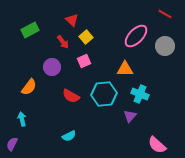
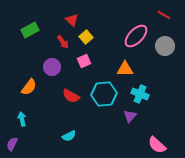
red line: moved 1 px left, 1 px down
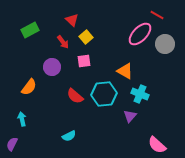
red line: moved 7 px left
pink ellipse: moved 4 px right, 2 px up
gray circle: moved 2 px up
pink square: rotated 16 degrees clockwise
orange triangle: moved 2 px down; rotated 30 degrees clockwise
red semicircle: moved 4 px right; rotated 12 degrees clockwise
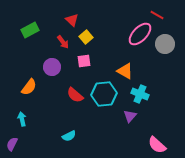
red semicircle: moved 1 px up
